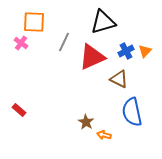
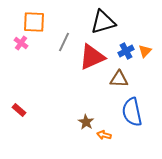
brown triangle: rotated 24 degrees counterclockwise
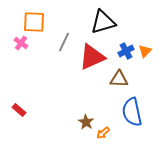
orange arrow: moved 1 px left, 2 px up; rotated 56 degrees counterclockwise
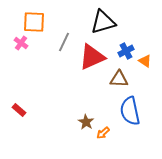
orange triangle: moved 10 px down; rotated 40 degrees counterclockwise
blue semicircle: moved 2 px left, 1 px up
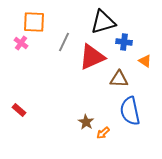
blue cross: moved 2 px left, 9 px up; rotated 35 degrees clockwise
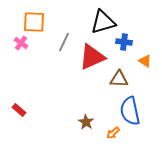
orange arrow: moved 10 px right
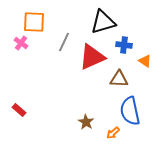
blue cross: moved 3 px down
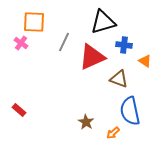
brown triangle: rotated 18 degrees clockwise
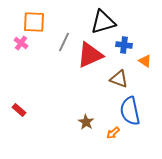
red triangle: moved 2 px left, 2 px up
